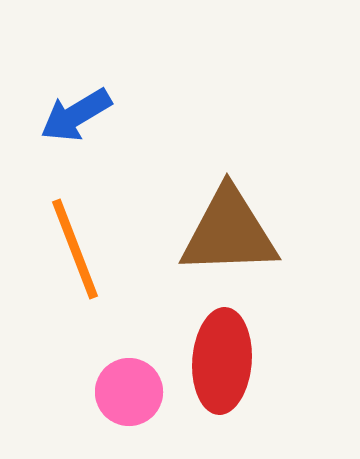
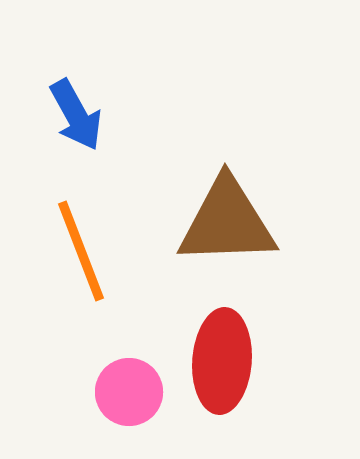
blue arrow: rotated 88 degrees counterclockwise
brown triangle: moved 2 px left, 10 px up
orange line: moved 6 px right, 2 px down
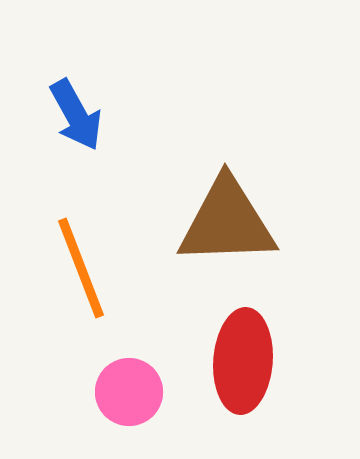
orange line: moved 17 px down
red ellipse: moved 21 px right
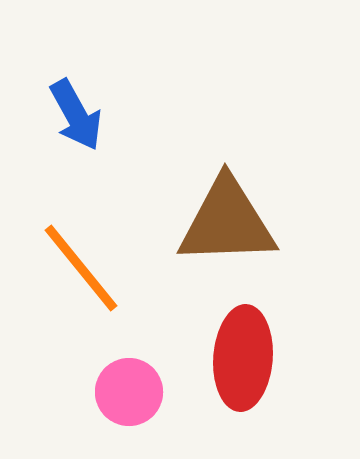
orange line: rotated 18 degrees counterclockwise
red ellipse: moved 3 px up
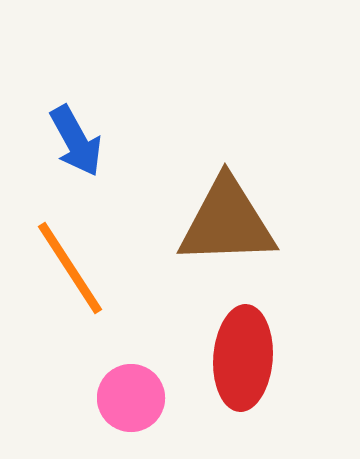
blue arrow: moved 26 px down
orange line: moved 11 px left; rotated 6 degrees clockwise
pink circle: moved 2 px right, 6 px down
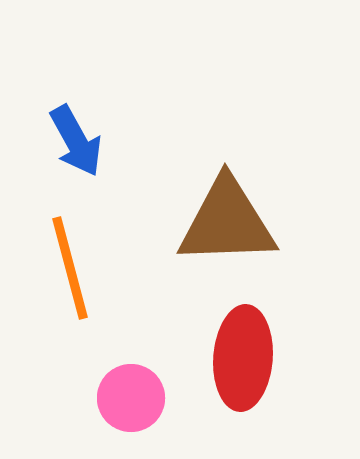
orange line: rotated 18 degrees clockwise
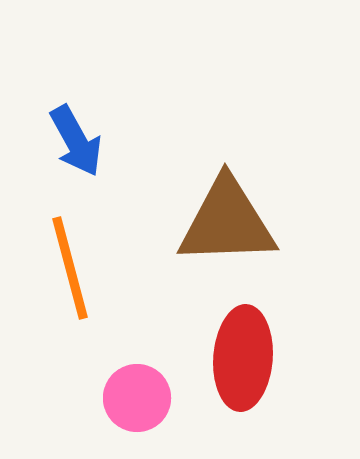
pink circle: moved 6 px right
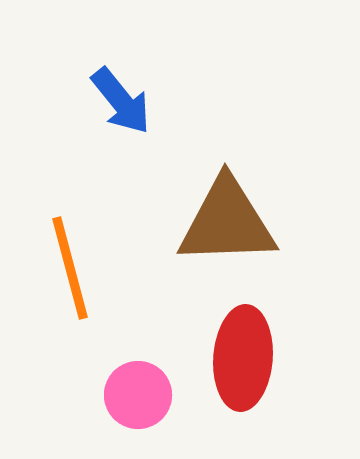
blue arrow: moved 45 px right, 40 px up; rotated 10 degrees counterclockwise
pink circle: moved 1 px right, 3 px up
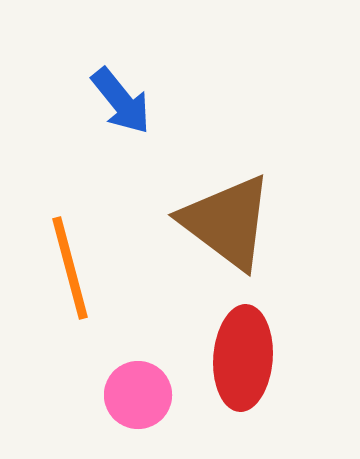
brown triangle: rotated 39 degrees clockwise
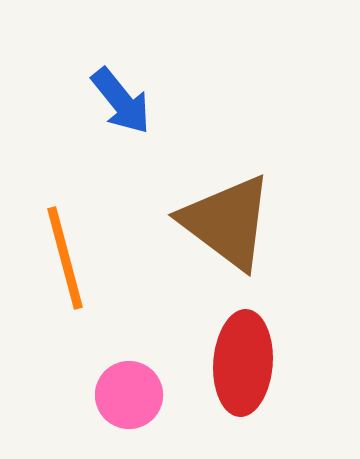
orange line: moved 5 px left, 10 px up
red ellipse: moved 5 px down
pink circle: moved 9 px left
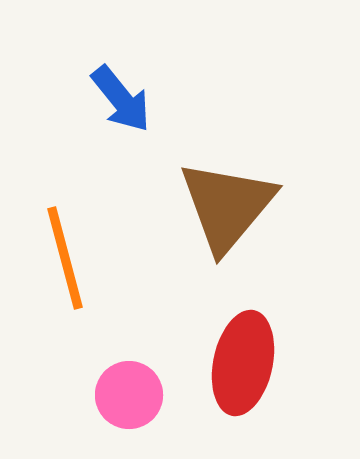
blue arrow: moved 2 px up
brown triangle: moved 16 px up; rotated 33 degrees clockwise
red ellipse: rotated 8 degrees clockwise
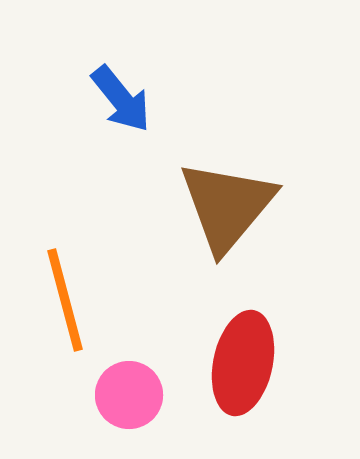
orange line: moved 42 px down
